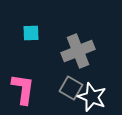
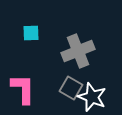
pink L-shape: rotated 8 degrees counterclockwise
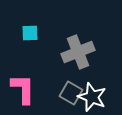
cyan square: moved 1 px left
gray cross: moved 1 px down
gray square: moved 5 px down
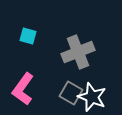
cyan square: moved 2 px left, 3 px down; rotated 18 degrees clockwise
pink L-shape: rotated 144 degrees counterclockwise
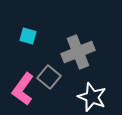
gray square: moved 22 px left, 16 px up; rotated 10 degrees clockwise
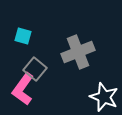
cyan square: moved 5 px left
gray square: moved 14 px left, 8 px up
white star: moved 12 px right
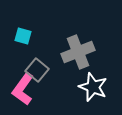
gray square: moved 2 px right, 1 px down
white star: moved 11 px left, 10 px up
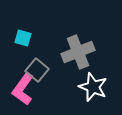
cyan square: moved 2 px down
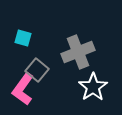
white star: rotated 16 degrees clockwise
